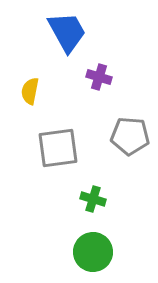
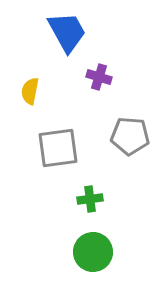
green cross: moved 3 px left; rotated 25 degrees counterclockwise
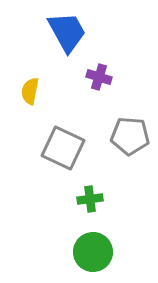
gray square: moved 5 px right; rotated 33 degrees clockwise
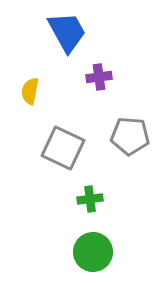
purple cross: rotated 25 degrees counterclockwise
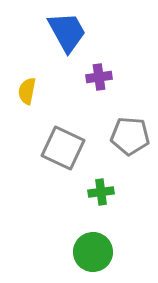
yellow semicircle: moved 3 px left
green cross: moved 11 px right, 7 px up
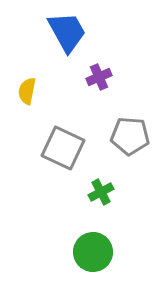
purple cross: rotated 15 degrees counterclockwise
green cross: rotated 20 degrees counterclockwise
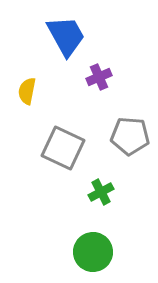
blue trapezoid: moved 1 px left, 4 px down
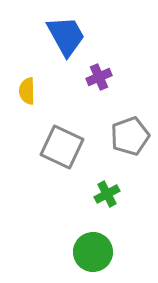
yellow semicircle: rotated 12 degrees counterclockwise
gray pentagon: rotated 24 degrees counterclockwise
gray square: moved 1 px left, 1 px up
green cross: moved 6 px right, 2 px down
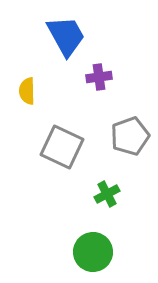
purple cross: rotated 15 degrees clockwise
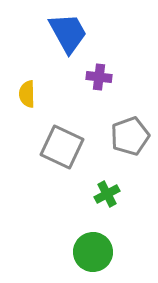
blue trapezoid: moved 2 px right, 3 px up
purple cross: rotated 15 degrees clockwise
yellow semicircle: moved 3 px down
